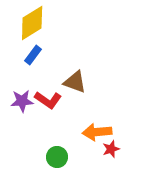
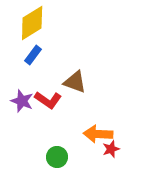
purple star: rotated 25 degrees clockwise
orange arrow: moved 1 px right, 2 px down; rotated 8 degrees clockwise
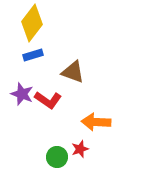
yellow diamond: rotated 21 degrees counterclockwise
blue rectangle: rotated 36 degrees clockwise
brown triangle: moved 2 px left, 10 px up
purple star: moved 7 px up
orange arrow: moved 2 px left, 12 px up
red star: moved 31 px left
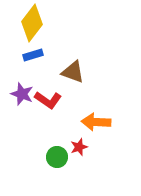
red star: moved 1 px left, 2 px up
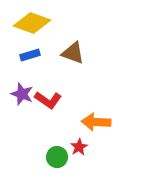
yellow diamond: rotated 72 degrees clockwise
blue rectangle: moved 3 px left
brown triangle: moved 19 px up
red star: rotated 12 degrees counterclockwise
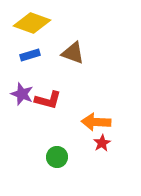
red L-shape: rotated 20 degrees counterclockwise
red star: moved 23 px right, 4 px up
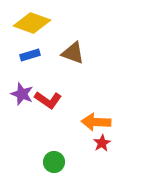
red L-shape: rotated 20 degrees clockwise
green circle: moved 3 px left, 5 px down
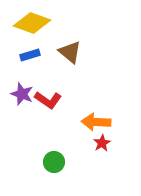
brown triangle: moved 3 px left, 1 px up; rotated 20 degrees clockwise
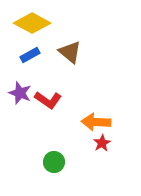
yellow diamond: rotated 9 degrees clockwise
blue rectangle: rotated 12 degrees counterclockwise
purple star: moved 2 px left, 1 px up
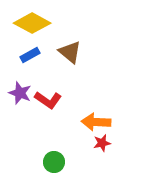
red star: rotated 18 degrees clockwise
